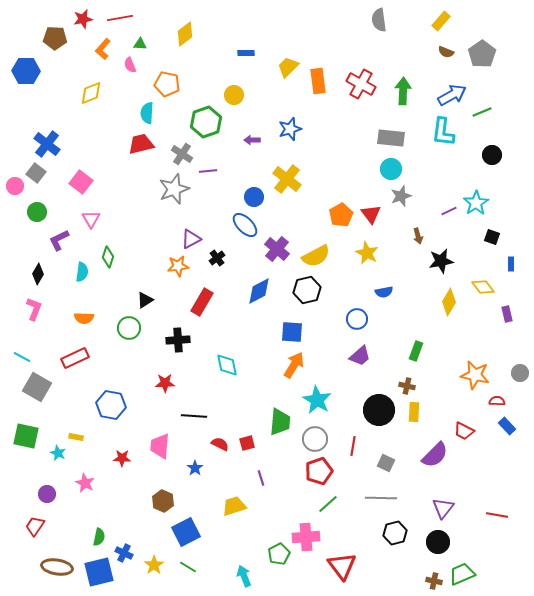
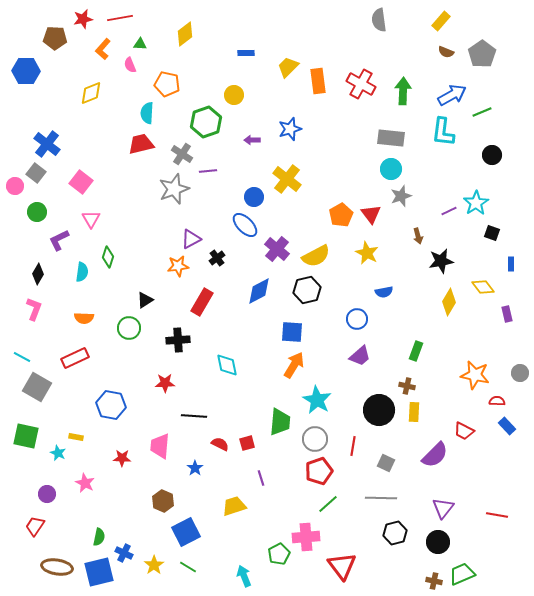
black square at (492, 237): moved 4 px up
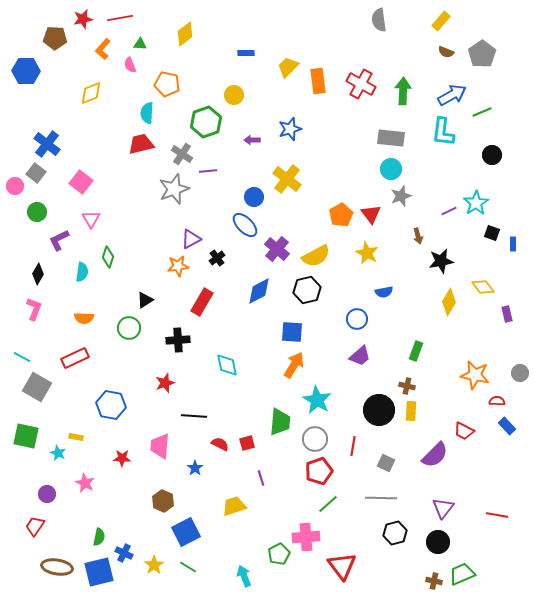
blue rectangle at (511, 264): moved 2 px right, 20 px up
red star at (165, 383): rotated 18 degrees counterclockwise
yellow rectangle at (414, 412): moved 3 px left, 1 px up
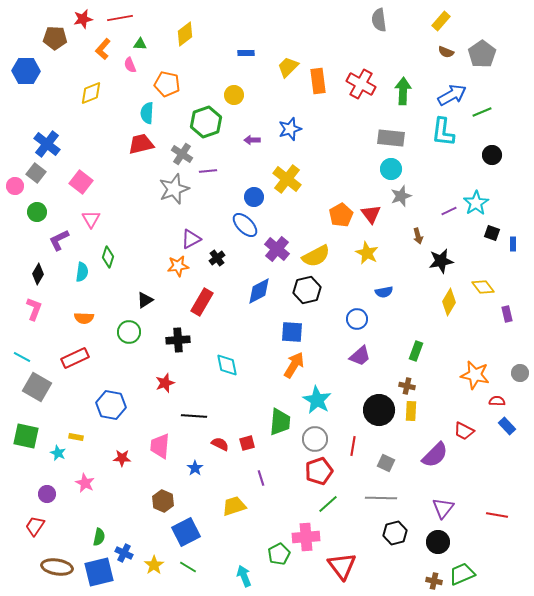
green circle at (129, 328): moved 4 px down
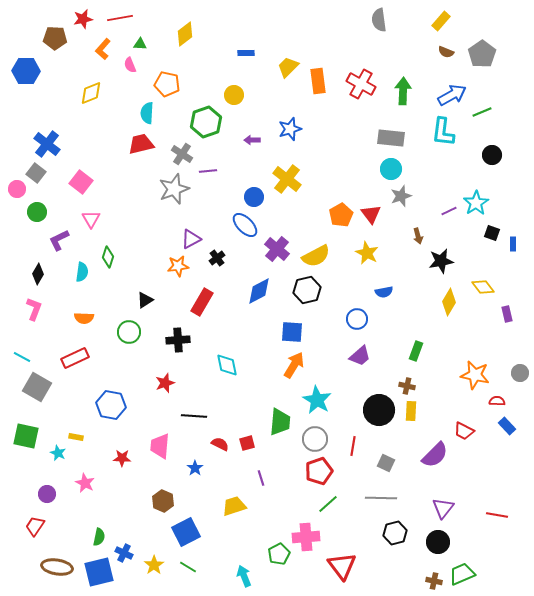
pink circle at (15, 186): moved 2 px right, 3 px down
